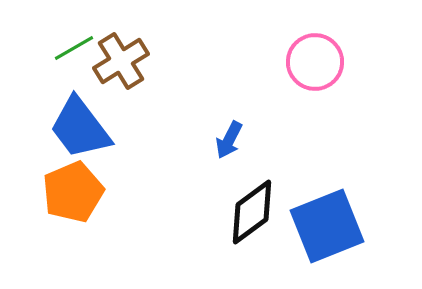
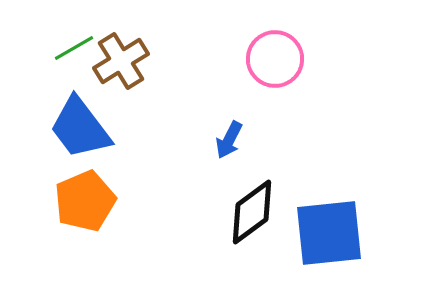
pink circle: moved 40 px left, 3 px up
orange pentagon: moved 12 px right, 9 px down
blue square: moved 2 px right, 7 px down; rotated 16 degrees clockwise
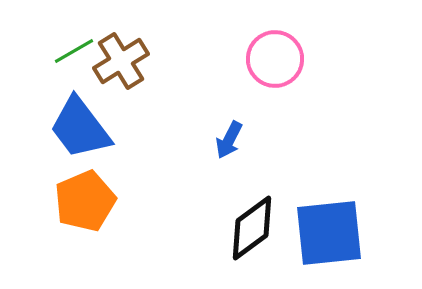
green line: moved 3 px down
black diamond: moved 16 px down
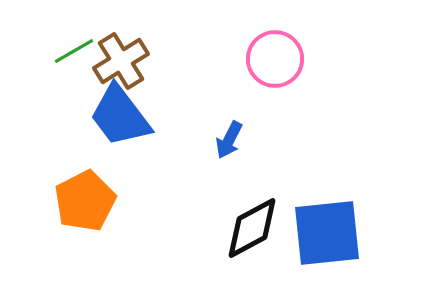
blue trapezoid: moved 40 px right, 12 px up
orange pentagon: rotated 4 degrees counterclockwise
black diamond: rotated 8 degrees clockwise
blue square: moved 2 px left
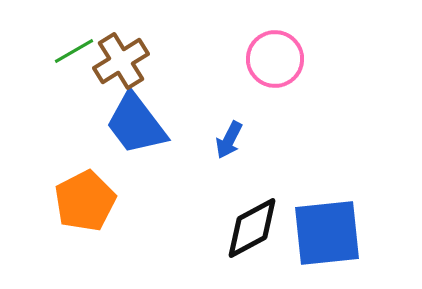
blue trapezoid: moved 16 px right, 8 px down
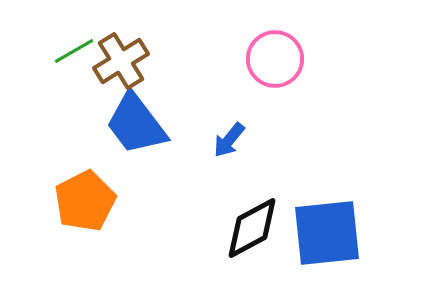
blue arrow: rotated 12 degrees clockwise
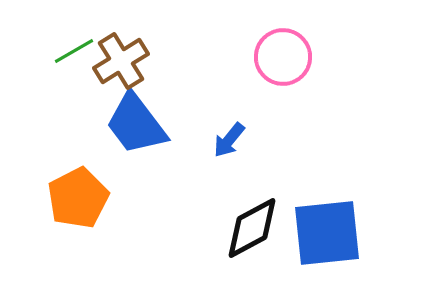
pink circle: moved 8 px right, 2 px up
orange pentagon: moved 7 px left, 3 px up
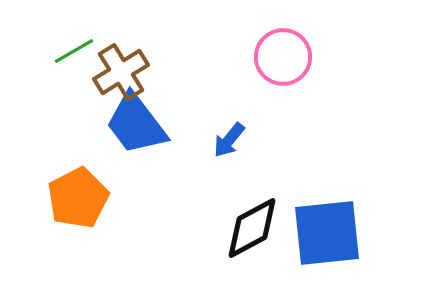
brown cross: moved 11 px down
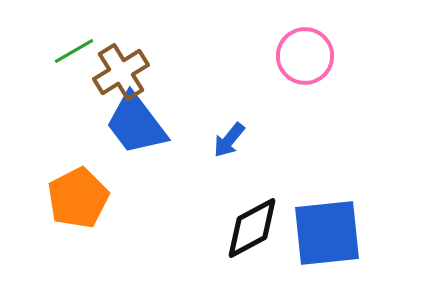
pink circle: moved 22 px right, 1 px up
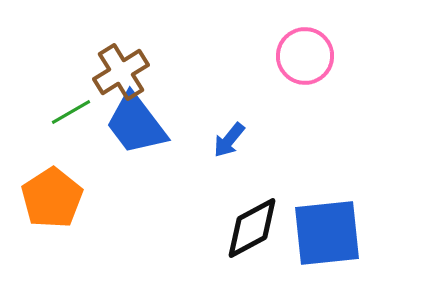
green line: moved 3 px left, 61 px down
orange pentagon: moved 26 px left; rotated 6 degrees counterclockwise
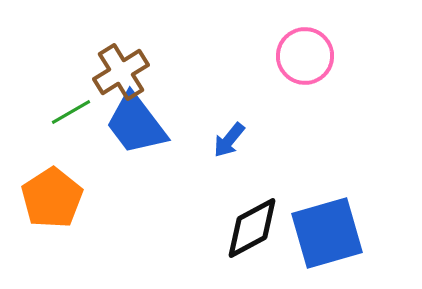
blue square: rotated 10 degrees counterclockwise
